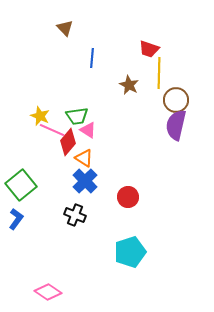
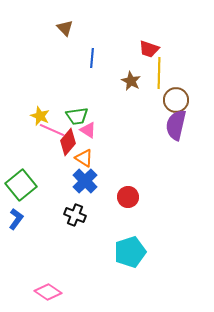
brown star: moved 2 px right, 4 px up
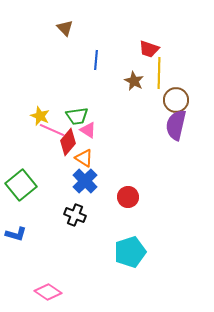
blue line: moved 4 px right, 2 px down
brown star: moved 3 px right
blue L-shape: moved 15 px down; rotated 70 degrees clockwise
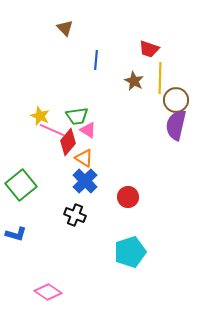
yellow line: moved 1 px right, 5 px down
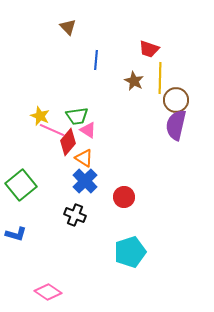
brown triangle: moved 3 px right, 1 px up
red circle: moved 4 px left
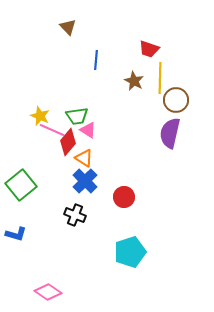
purple semicircle: moved 6 px left, 8 px down
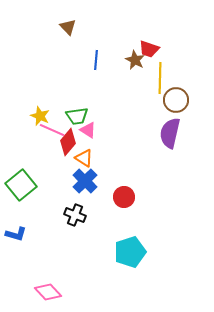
brown star: moved 1 px right, 21 px up
pink diamond: rotated 12 degrees clockwise
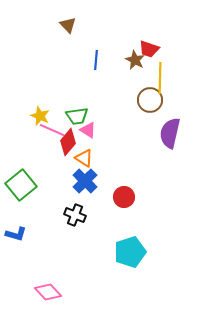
brown triangle: moved 2 px up
brown circle: moved 26 px left
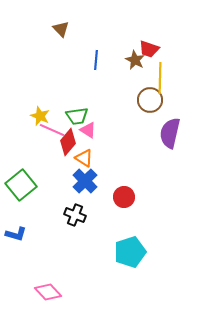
brown triangle: moved 7 px left, 4 px down
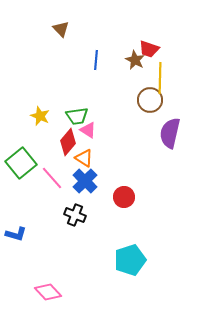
pink line: moved 48 px down; rotated 25 degrees clockwise
green square: moved 22 px up
cyan pentagon: moved 8 px down
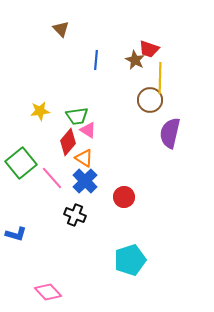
yellow star: moved 5 px up; rotated 30 degrees counterclockwise
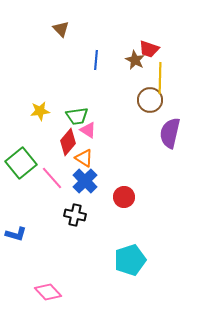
black cross: rotated 10 degrees counterclockwise
